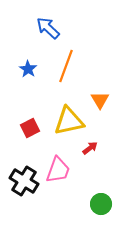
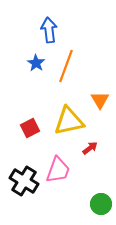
blue arrow: moved 1 px right, 2 px down; rotated 40 degrees clockwise
blue star: moved 8 px right, 6 px up
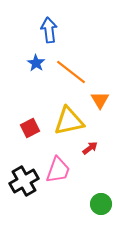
orange line: moved 5 px right, 6 px down; rotated 72 degrees counterclockwise
black cross: rotated 28 degrees clockwise
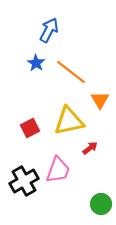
blue arrow: rotated 35 degrees clockwise
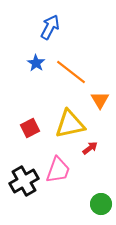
blue arrow: moved 1 px right, 3 px up
yellow triangle: moved 1 px right, 3 px down
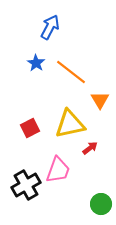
black cross: moved 2 px right, 4 px down
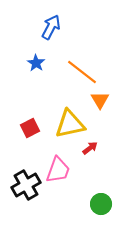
blue arrow: moved 1 px right
orange line: moved 11 px right
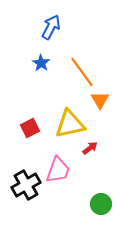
blue star: moved 5 px right
orange line: rotated 16 degrees clockwise
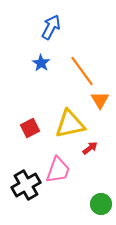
orange line: moved 1 px up
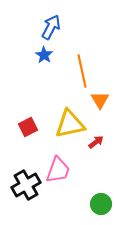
blue star: moved 3 px right, 8 px up
orange line: rotated 24 degrees clockwise
red square: moved 2 px left, 1 px up
red arrow: moved 6 px right, 6 px up
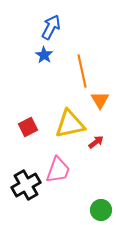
green circle: moved 6 px down
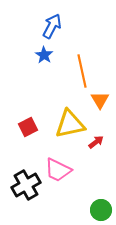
blue arrow: moved 1 px right, 1 px up
pink trapezoid: rotated 96 degrees clockwise
